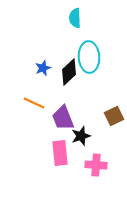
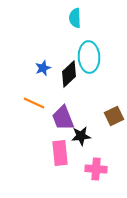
black diamond: moved 2 px down
black star: rotated 12 degrees clockwise
pink cross: moved 4 px down
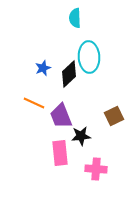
purple trapezoid: moved 2 px left, 2 px up
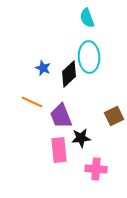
cyan semicircle: moved 12 px right; rotated 18 degrees counterclockwise
blue star: rotated 28 degrees counterclockwise
orange line: moved 2 px left, 1 px up
black star: moved 2 px down
pink rectangle: moved 1 px left, 3 px up
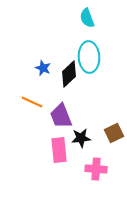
brown square: moved 17 px down
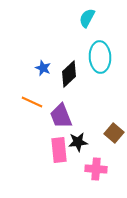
cyan semicircle: rotated 48 degrees clockwise
cyan ellipse: moved 11 px right
brown square: rotated 24 degrees counterclockwise
black star: moved 3 px left, 4 px down
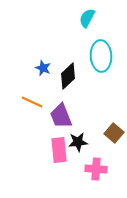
cyan ellipse: moved 1 px right, 1 px up
black diamond: moved 1 px left, 2 px down
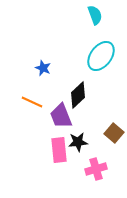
cyan semicircle: moved 8 px right, 3 px up; rotated 132 degrees clockwise
cyan ellipse: rotated 40 degrees clockwise
black diamond: moved 10 px right, 19 px down
pink cross: rotated 20 degrees counterclockwise
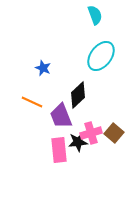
pink cross: moved 5 px left, 36 px up
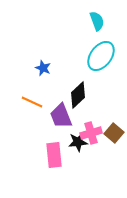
cyan semicircle: moved 2 px right, 6 px down
pink rectangle: moved 5 px left, 5 px down
